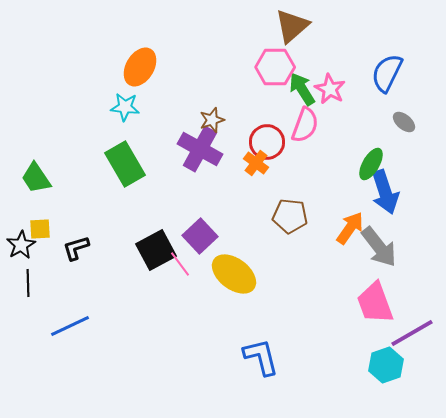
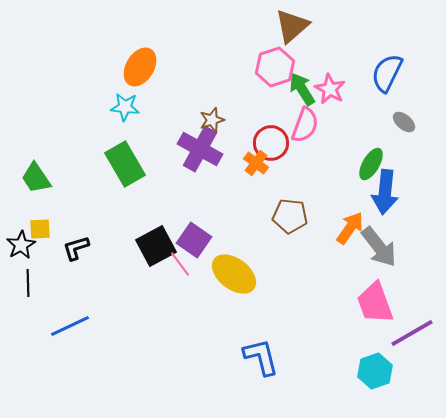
pink hexagon: rotated 18 degrees counterclockwise
red circle: moved 4 px right, 1 px down
blue arrow: rotated 24 degrees clockwise
purple square: moved 6 px left, 4 px down; rotated 12 degrees counterclockwise
black square: moved 4 px up
cyan hexagon: moved 11 px left, 6 px down
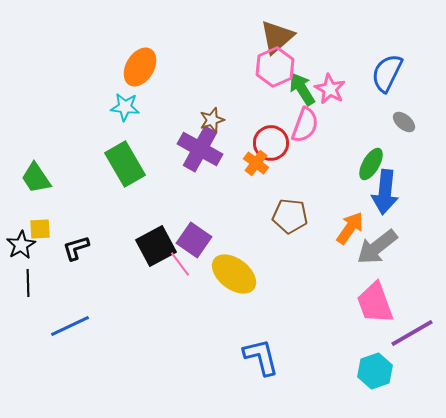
brown triangle: moved 15 px left, 11 px down
pink hexagon: rotated 6 degrees counterclockwise
gray arrow: moved 2 px left; rotated 90 degrees clockwise
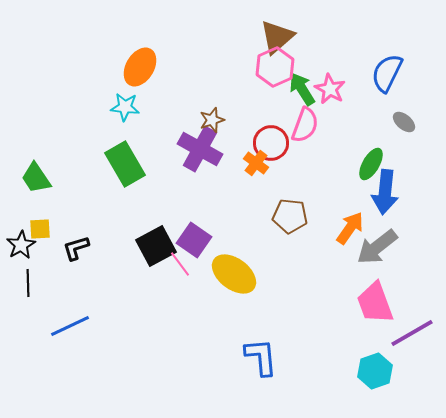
blue L-shape: rotated 9 degrees clockwise
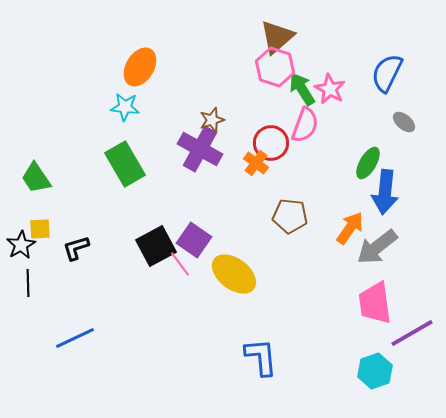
pink hexagon: rotated 18 degrees counterclockwise
green ellipse: moved 3 px left, 1 px up
pink trapezoid: rotated 12 degrees clockwise
blue line: moved 5 px right, 12 px down
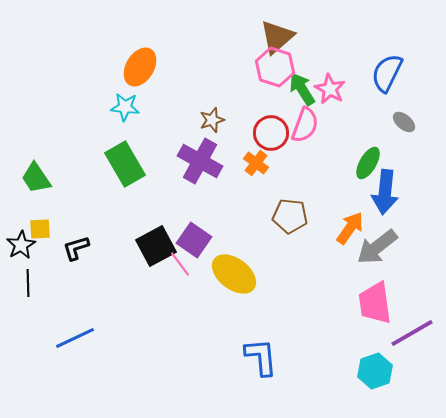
red circle: moved 10 px up
purple cross: moved 12 px down
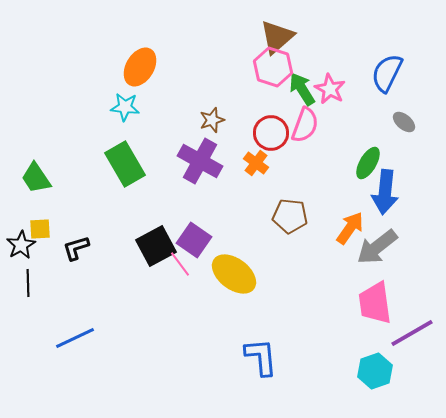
pink hexagon: moved 2 px left
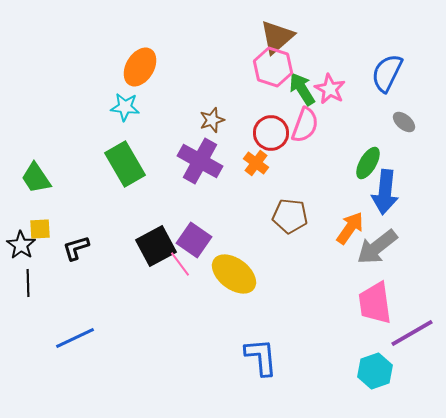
black star: rotated 8 degrees counterclockwise
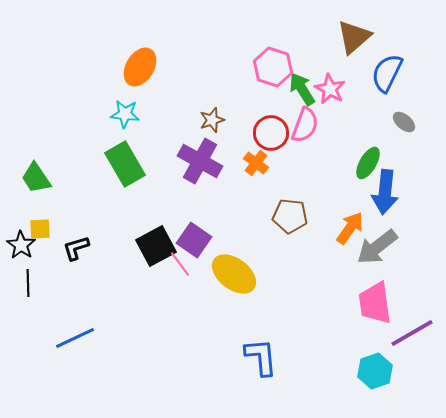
brown triangle: moved 77 px right
cyan star: moved 7 px down
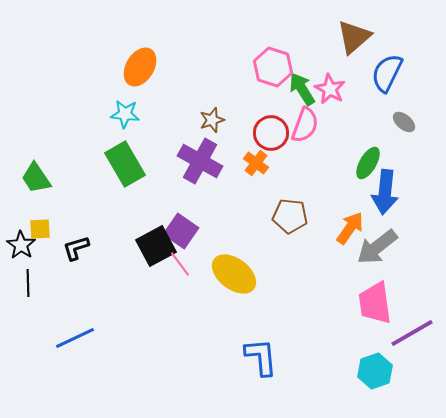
purple square: moved 13 px left, 9 px up
